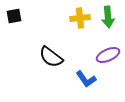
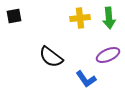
green arrow: moved 1 px right, 1 px down
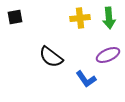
black square: moved 1 px right, 1 px down
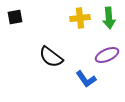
purple ellipse: moved 1 px left
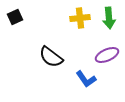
black square: rotated 14 degrees counterclockwise
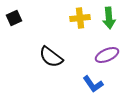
black square: moved 1 px left, 1 px down
blue L-shape: moved 7 px right, 5 px down
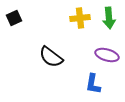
purple ellipse: rotated 40 degrees clockwise
blue L-shape: rotated 45 degrees clockwise
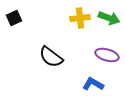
green arrow: rotated 65 degrees counterclockwise
blue L-shape: rotated 110 degrees clockwise
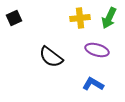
green arrow: rotated 95 degrees clockwise
purple ellipse: moved 10 px left, 5 px up
